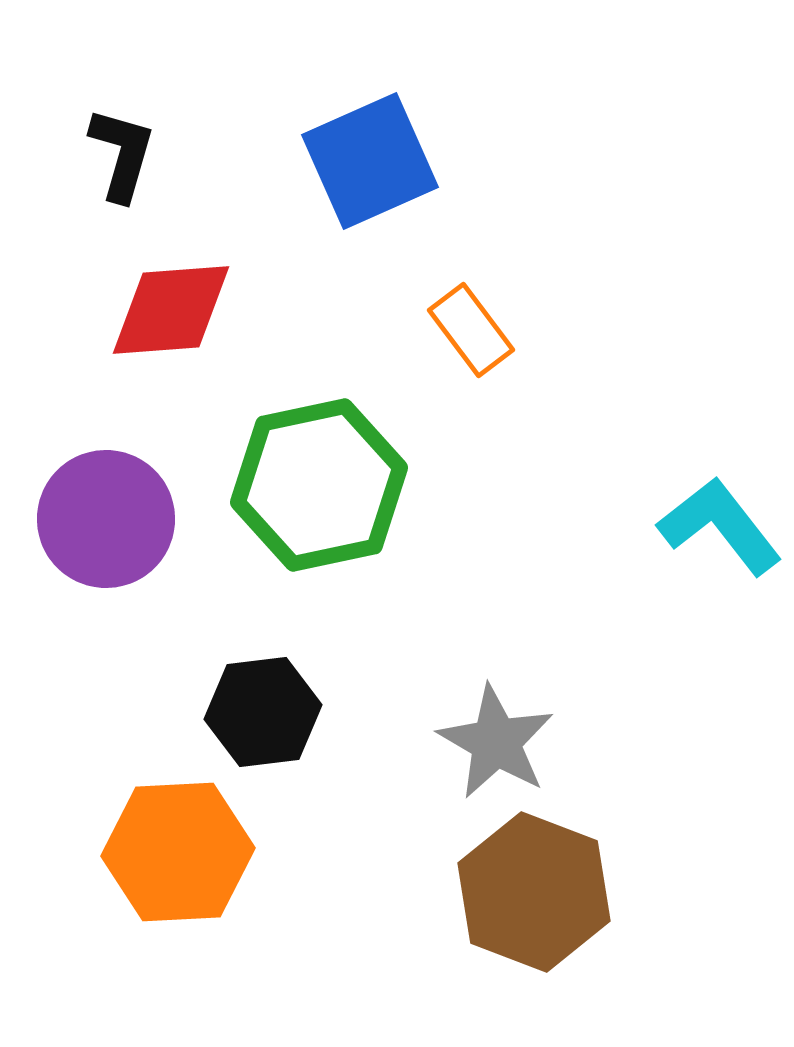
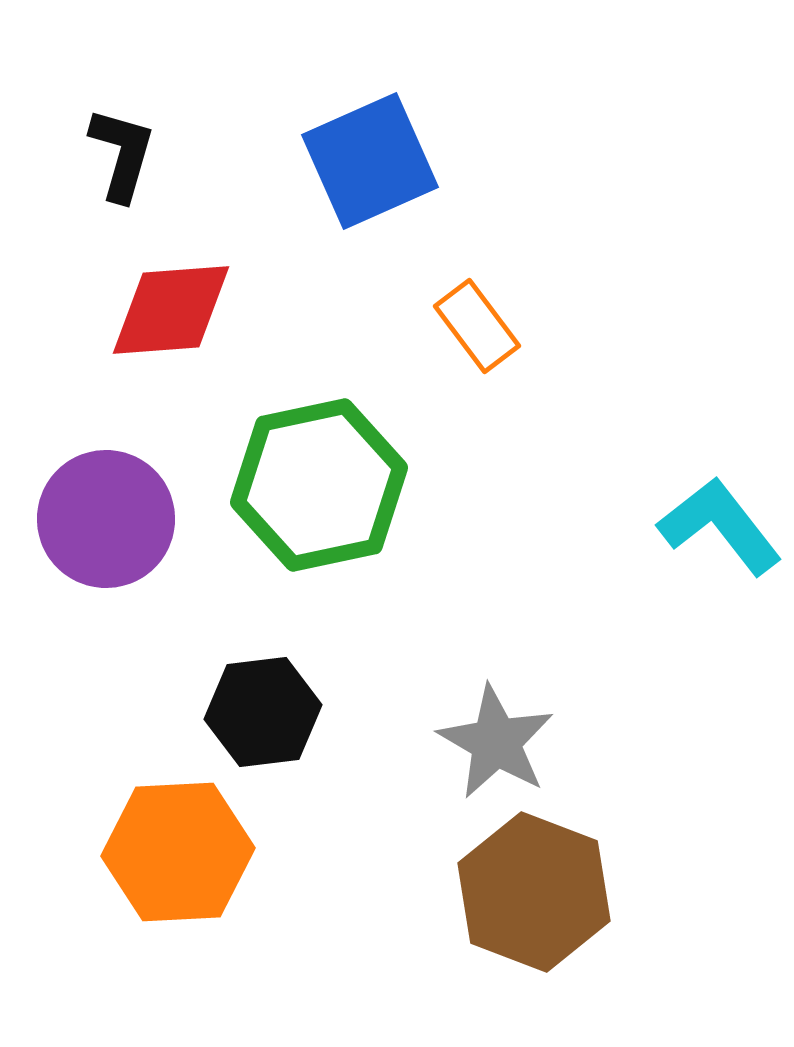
orange rectangle: moved 6 px right, 4 px up
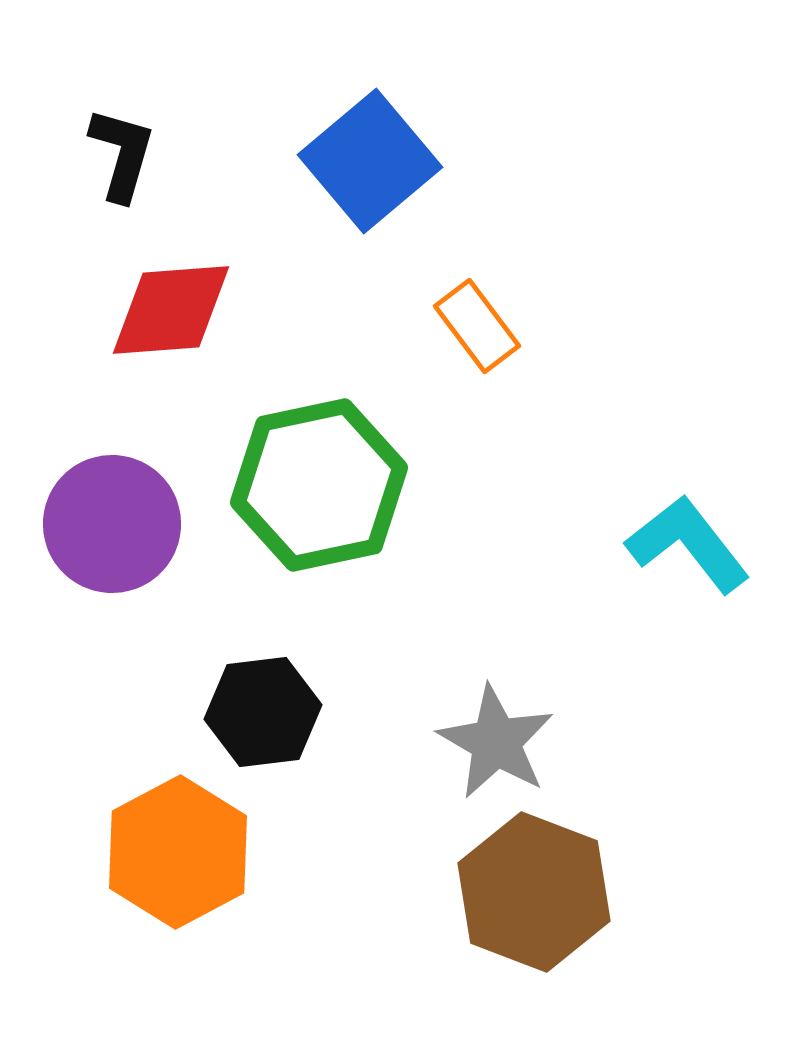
blue square: rotated 16 degrees counterclockwise
purple circle: moved 6 px right, 5 px down
cyan L-shape: moved 32 px left, 18 px down
orange hexagon: rotated 25 degrees counterclockwise
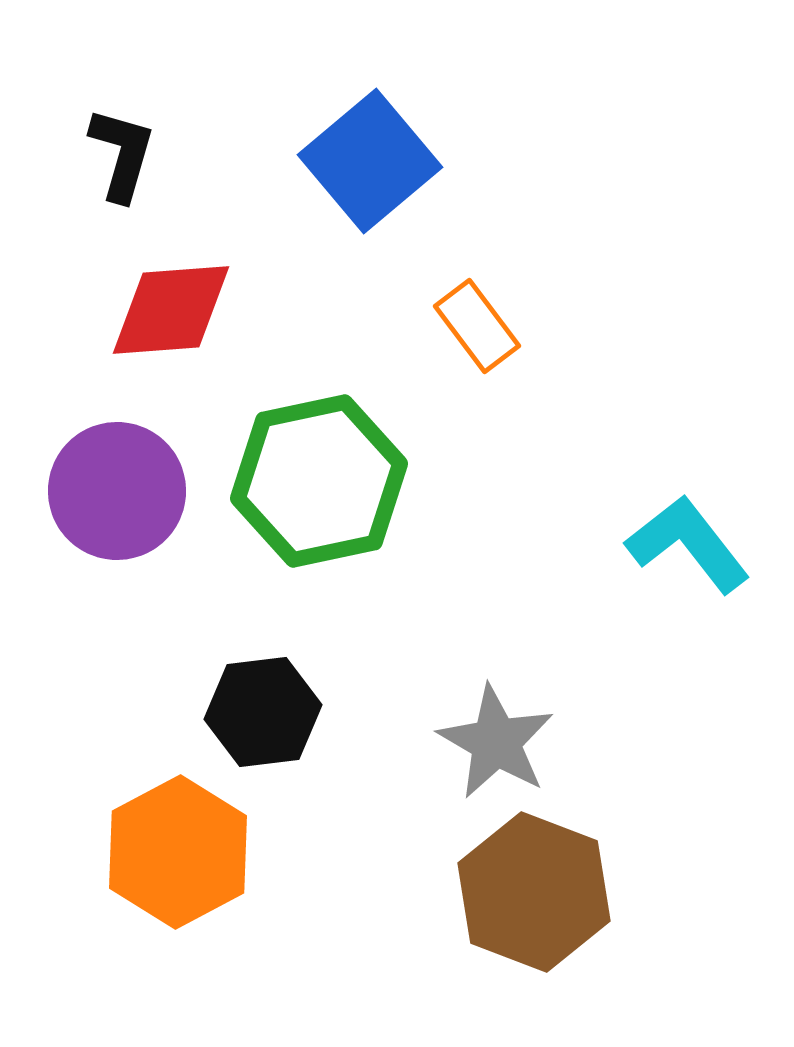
green hexagon: moved 4 px up
purple circle: moved 5 px right, 33 px up
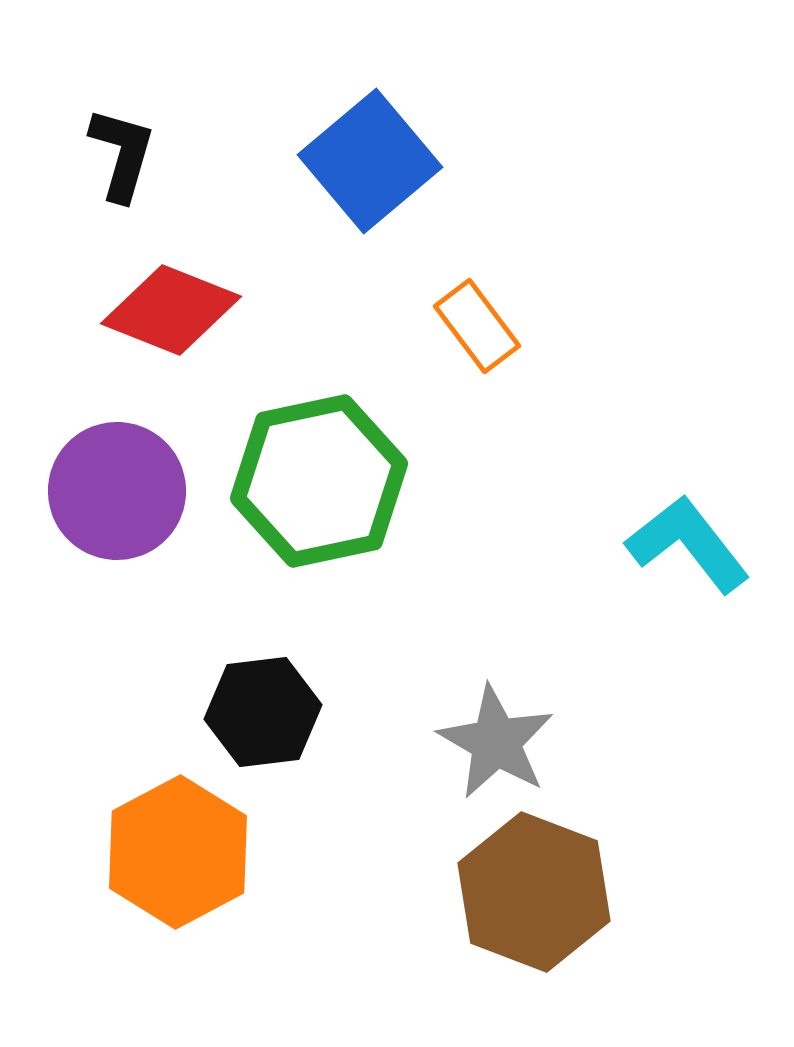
red diamond: rotated 26 degrees clockwise
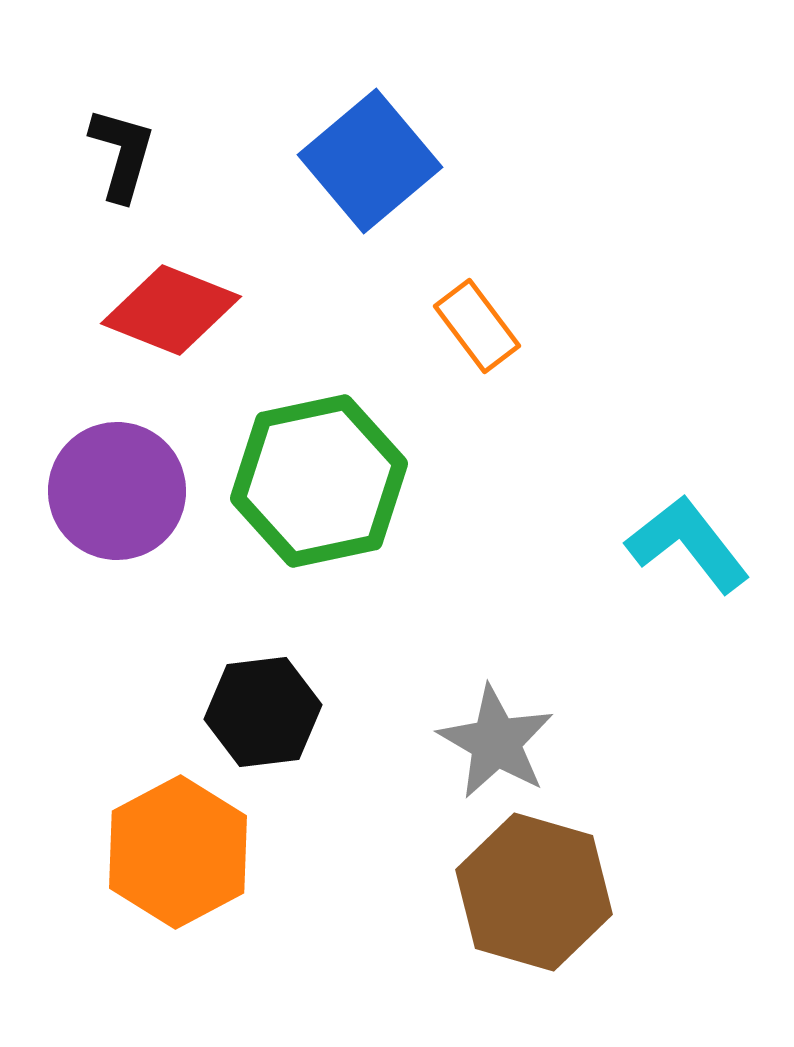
brown hexagon: rotated 5 degrees counterclockwise
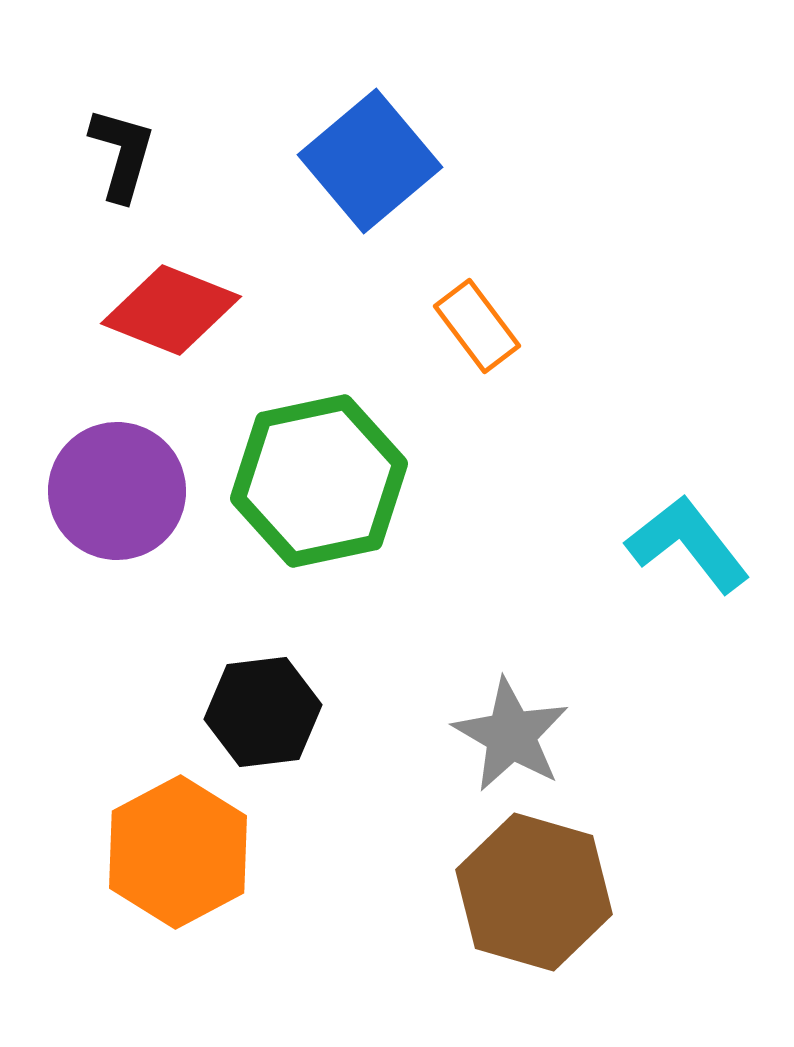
gray star: moved 15 px right, 7 px up
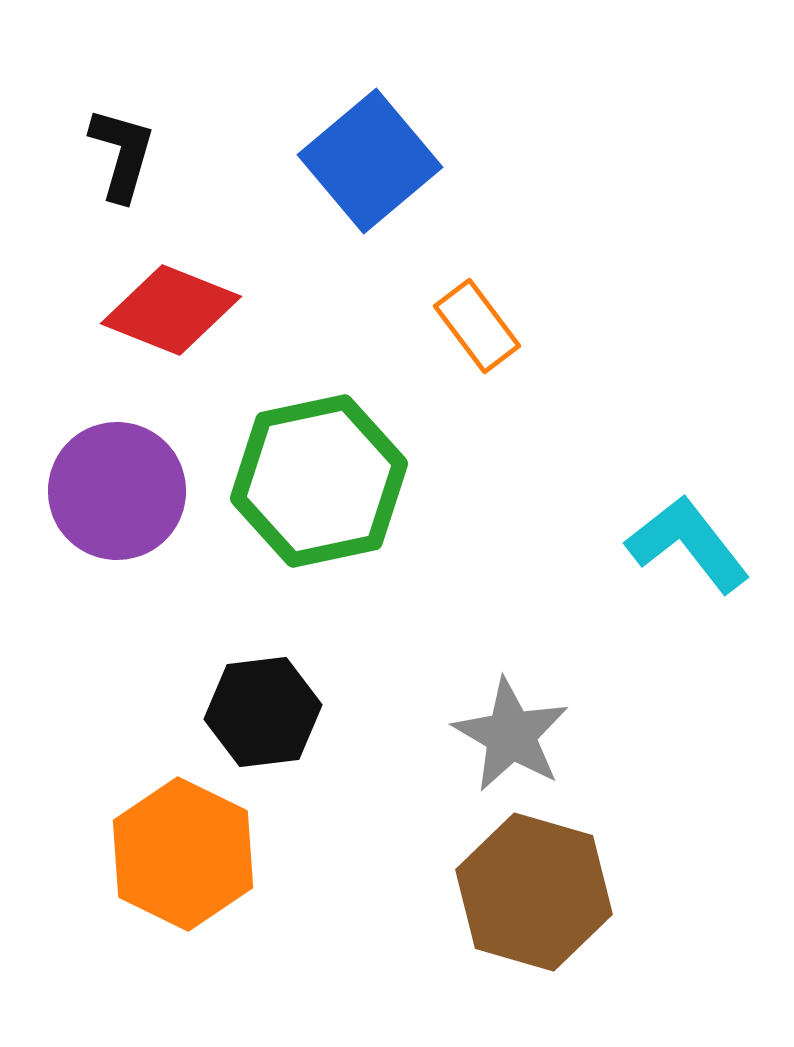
orange hexagon: moved 5 px right, 2 px down; rotated 6 degrees counterclockwise
